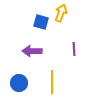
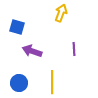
blue square: moved 24 px left, 5 px down
purple arrow: rotated 18 degrees clockwise
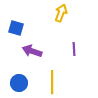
blue square: moved 1 px left, 1 px down
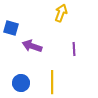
blue square: moved 5 px left
purple arrow: moved 5 px up
blue circle: moved 2 px right
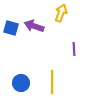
purple arrow: moved 2 px right, 20 px up
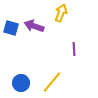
yellow line: rotated 40 degrees clockwise
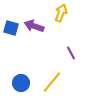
purple line: moved 3 px left, 4 px down; rotated 24 degrees counterclockwise
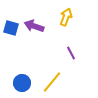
yellow arrow: moved 5 px right, 4 px down
blue circle: moved 1 px right
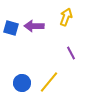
purple arrow: rotated 18 degrees counterclockwise
yellow line: moved 3 px left
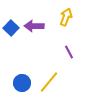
blue square: rotated 28 degrees clockwise
purple line: moved 2 px left, 1 px up
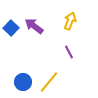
yellow arrow: moved 4 px right, 4 px down
purple arrow: rotated 36 degrees clockwise
blue circle: moved 1 px right, 1 px up
